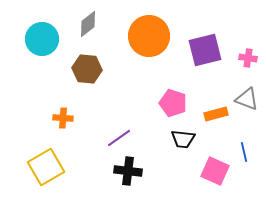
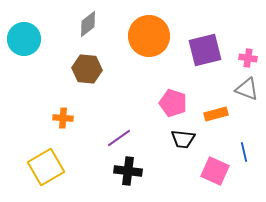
cyan circle: moved 18 px left
gray triangle: moved 10 px up
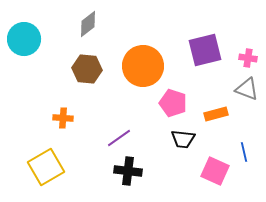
orange circle: moved 6 px left, 30 px down
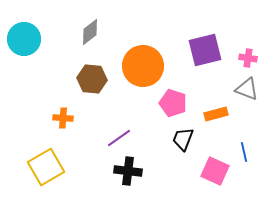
gray diamond: moved 2 px right, 8 px down
brown hexagon: moved 5 px right, 10 px down
black trapezoid: rotated 105 degrees clockwise
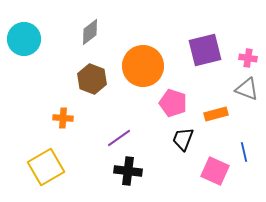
brown hexagon: rotated 16 degrees clockwise
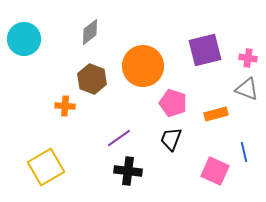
orange cross: moved 2 px right, 12 px up
black trapezoid: moved 12 px left
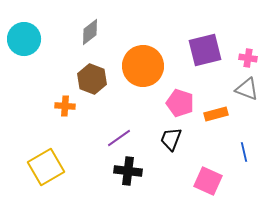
pink pentagon: moved 7 px right
pink square: moved 7 px left, 10 px down
